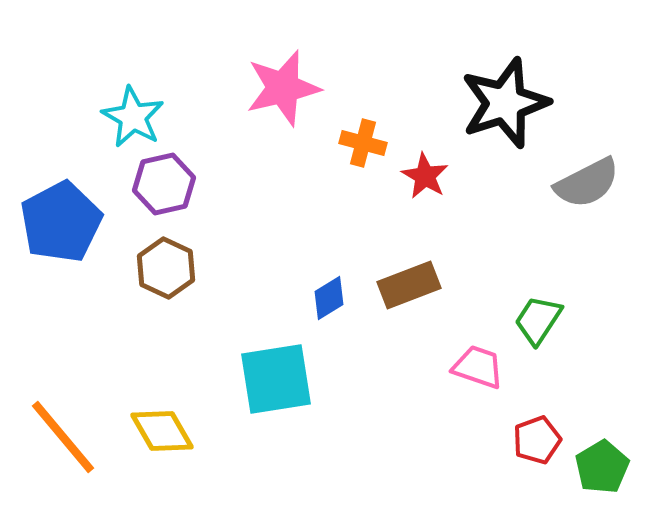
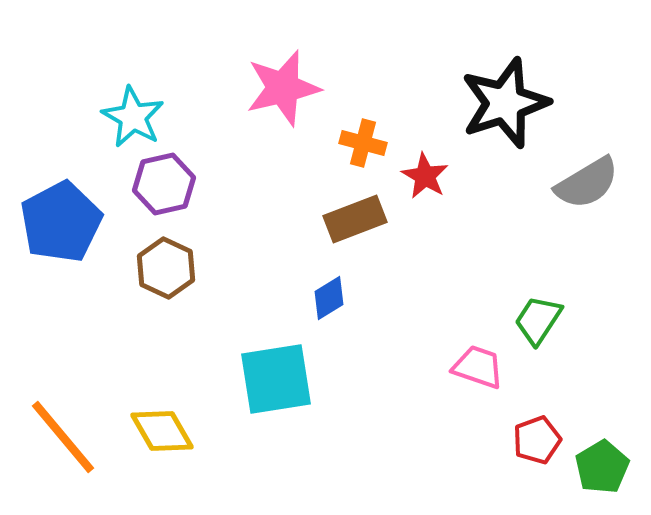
gray semicircle: rotated 4 degrees counterclockwise
brown rectangle: moved 54 px left, 66 px up
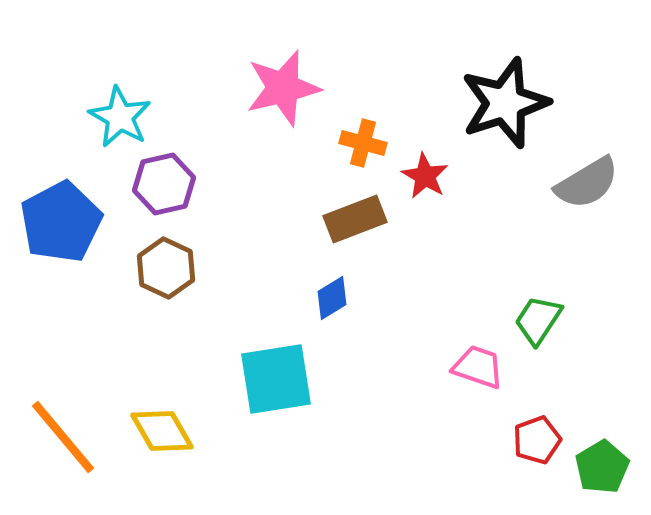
cyan star: moved 13 px left
blue diamond: moved 3 px right
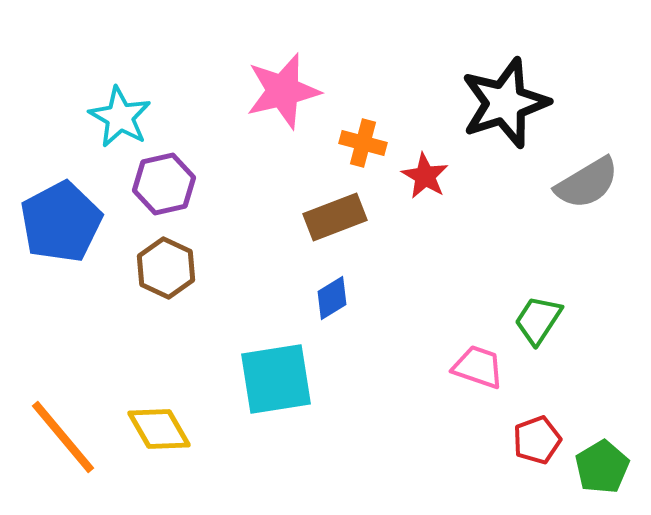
pink star: moved 3 px down
brown rectangle: moved 20 px left, 2 px up
yellow diamond: moved 3 px left, 2 px up
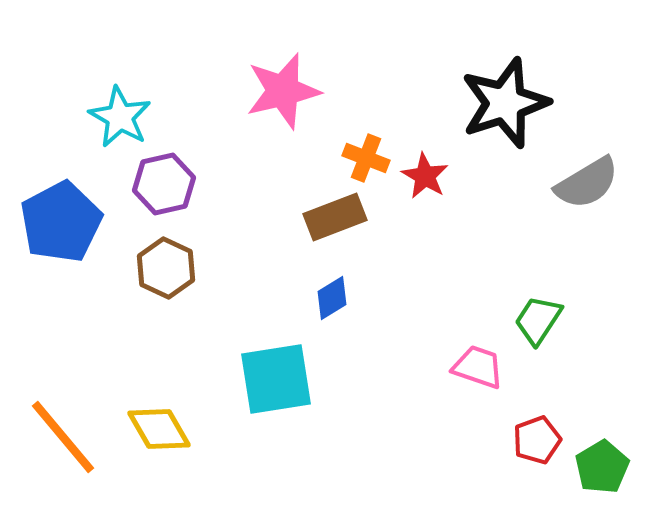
orange cross: moved 3 px right, 15 px down; rotated 6 degrees clockwise
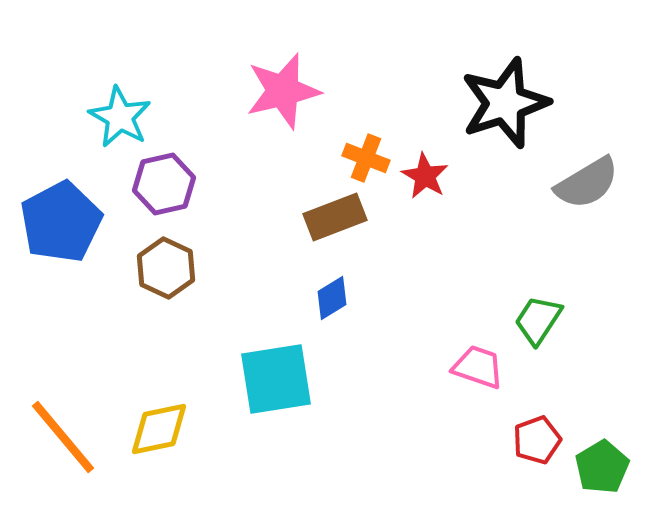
yellow diamond: rotated 72 degrees counterclockwise
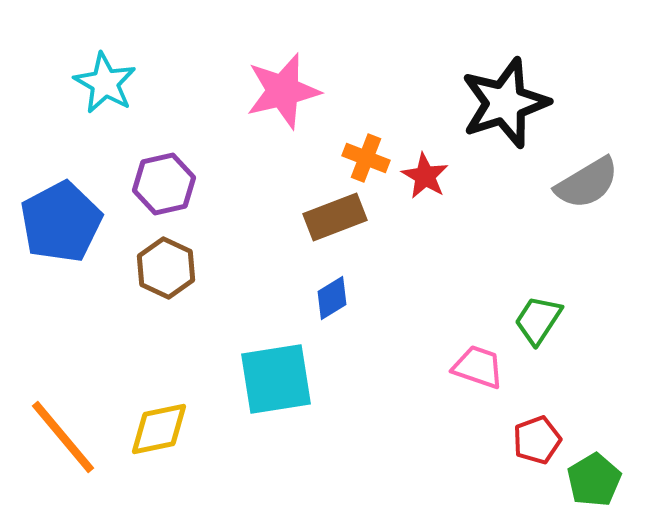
cyan star: moved 15 px left, 34 px up
green pentagon: moved 8 px left, 13 px down
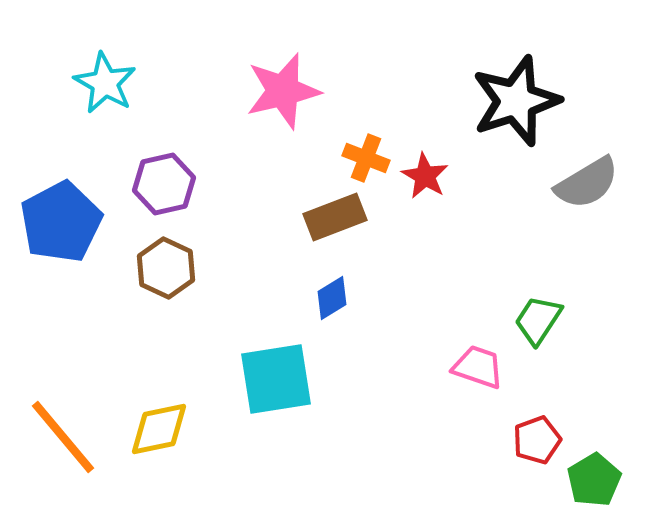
black star: moved 11 px right, 2 px up
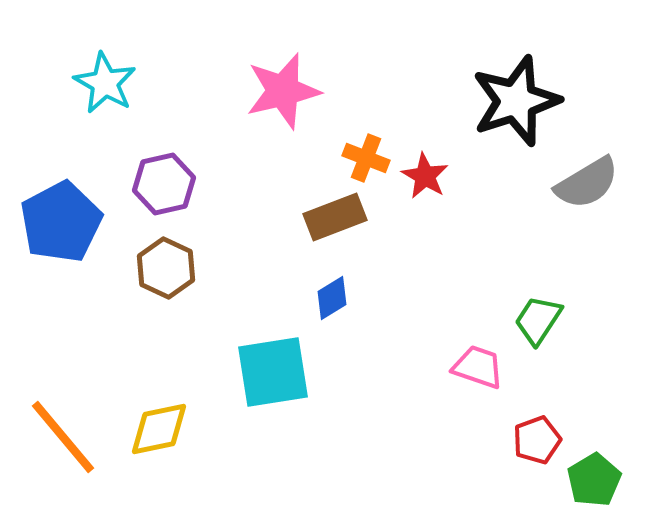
cyan square: moved 3 px left, 7 px up
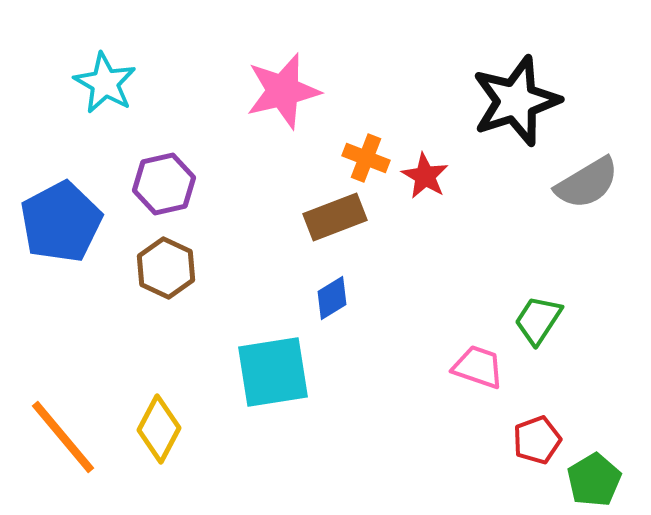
yellow diamond: rotated 50 degrees counterclockwise
